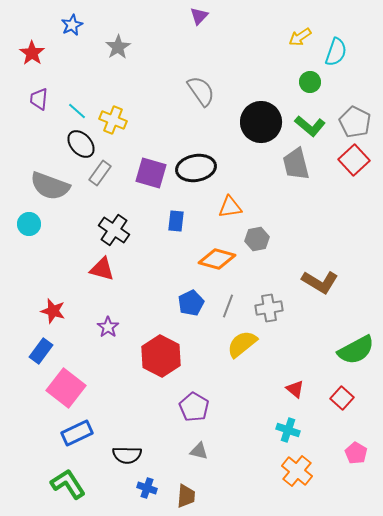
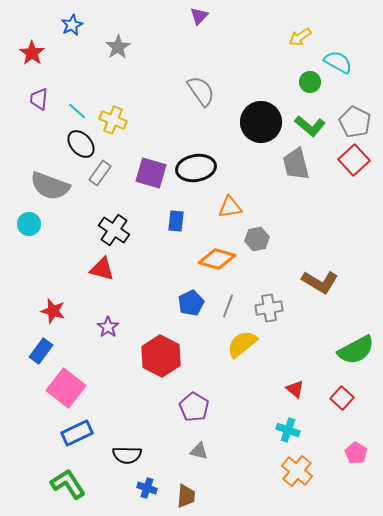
cyan semicircle at (336, 52): moved 2 px right, 10 px down; rotated 80 degrees counterclockwise
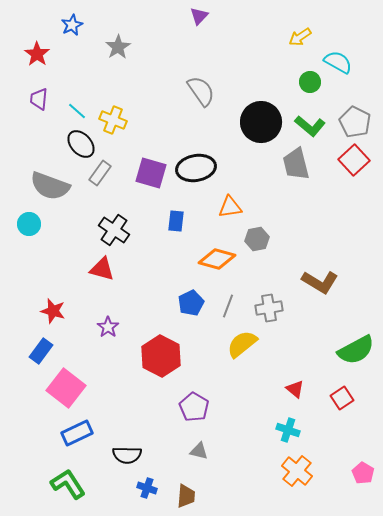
red star at (32, 53): moved 5 px right, 1 px down
red square at (342, 398): rotated 15 degrees clockwise
pink pentagon at (356, 453): moved 7 px right, 20 px down
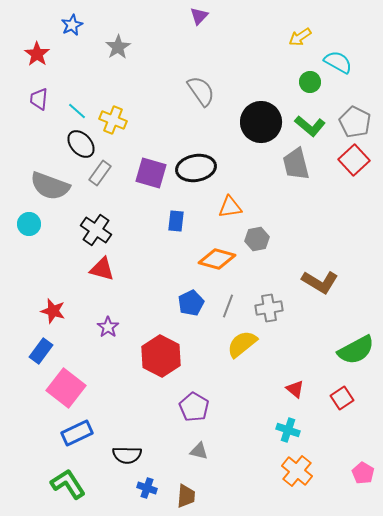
black cross at (114, 230): moved 18 px left
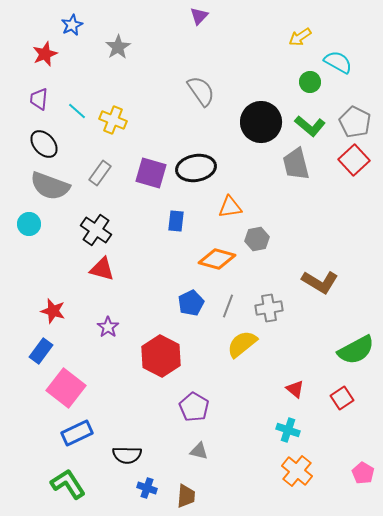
red star at (37, 54): moved 8 px right; rotated 15 degrees clockwise
black ellipse at (81, 144): moved 37 px left
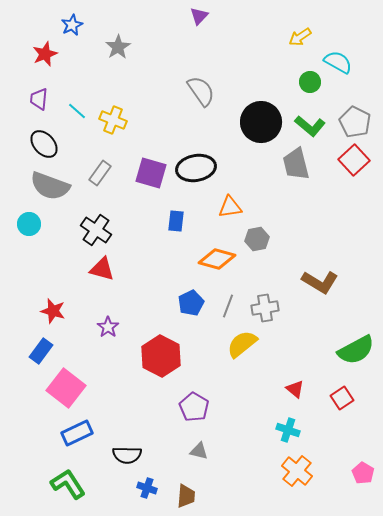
gray cross at (269, 308): moved 4 px left
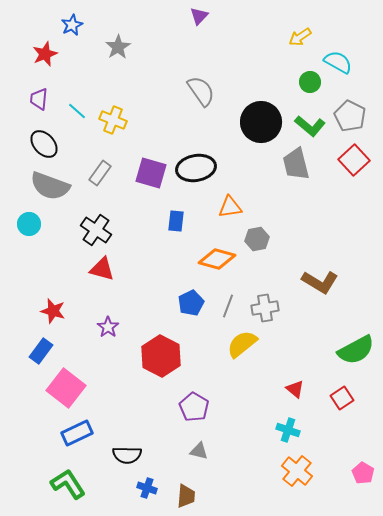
gray pentagon at (355, 122): moved 5 px left, 6 px up
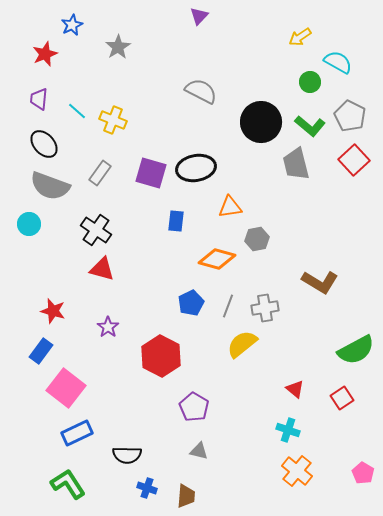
gray semicircle at (201, 91): rotated 28 degrees counterclockwise
